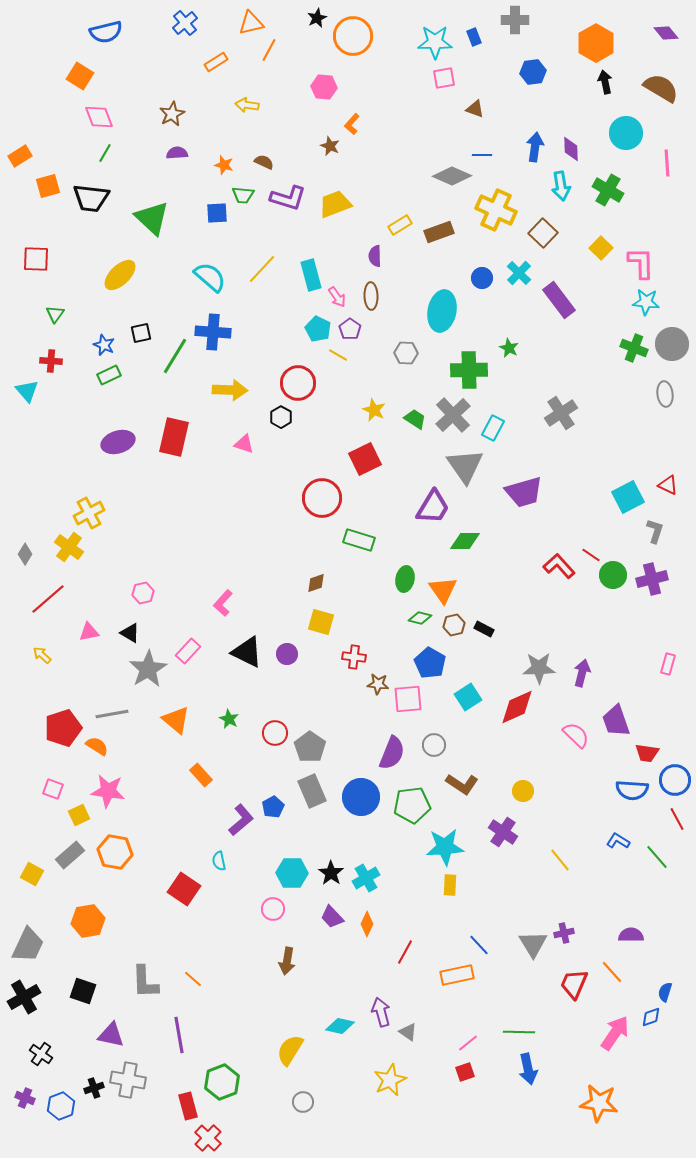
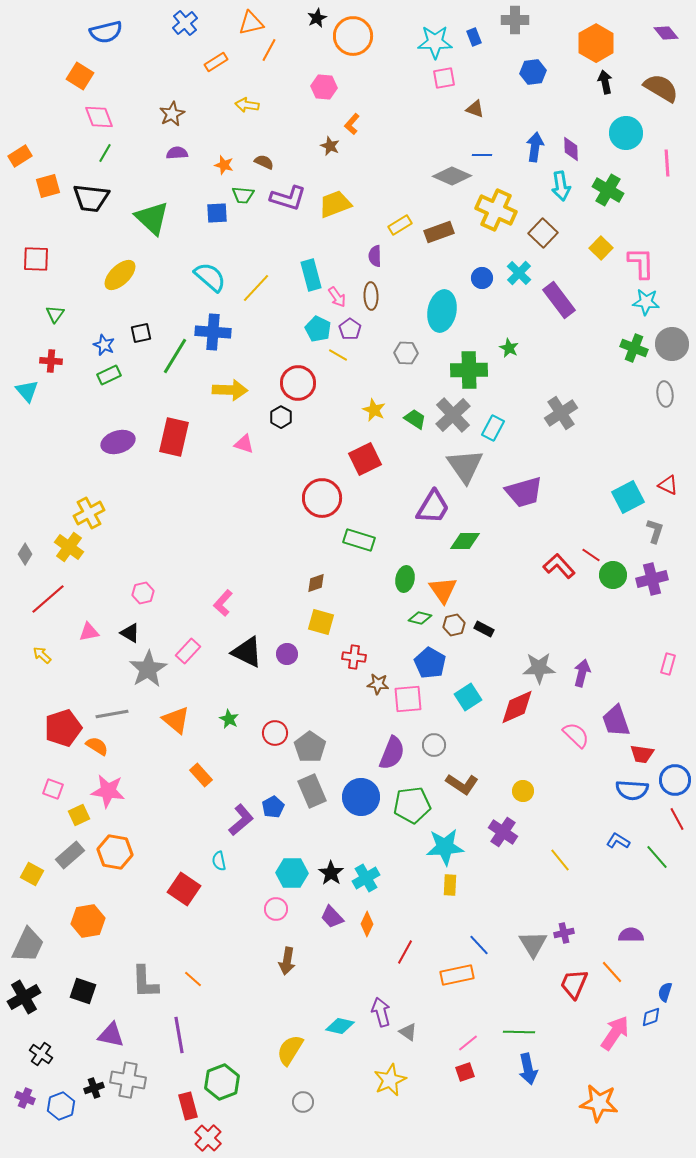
yellow line at (262, 269): moved 6 px left, 19 px down
red trapezoid at (647, 753): moved 5 px left, 1 px down
pink circle at (273, 909): moved 3 px right
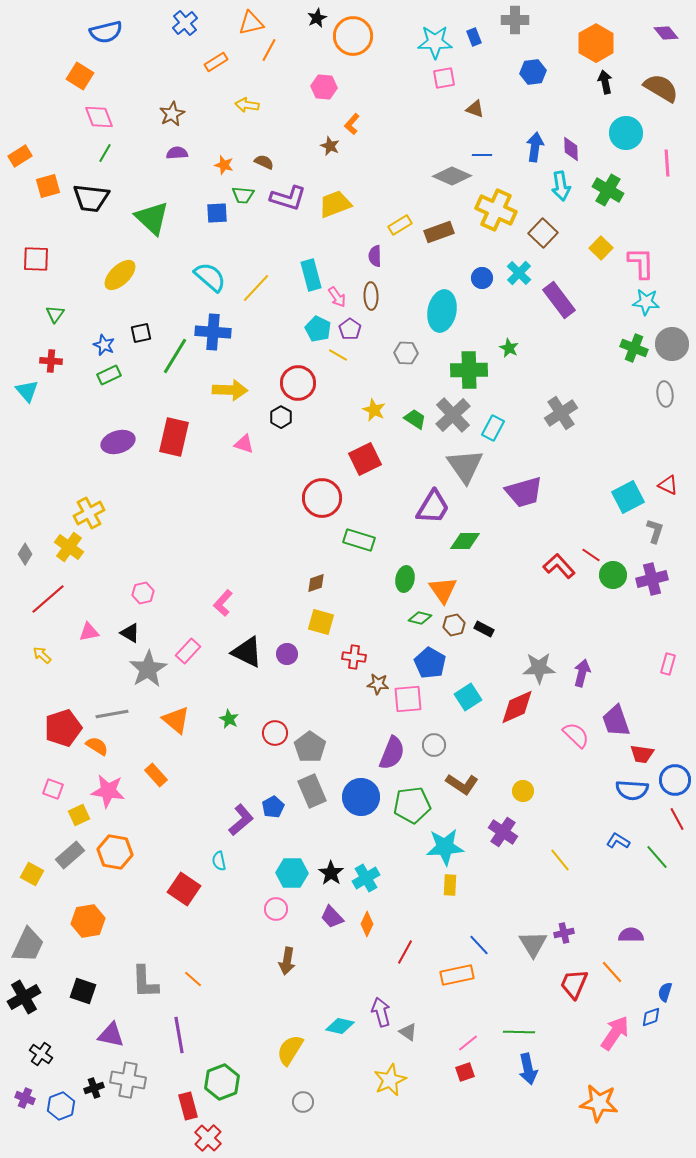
orange rectangle at (201, 775): moved 45 px left
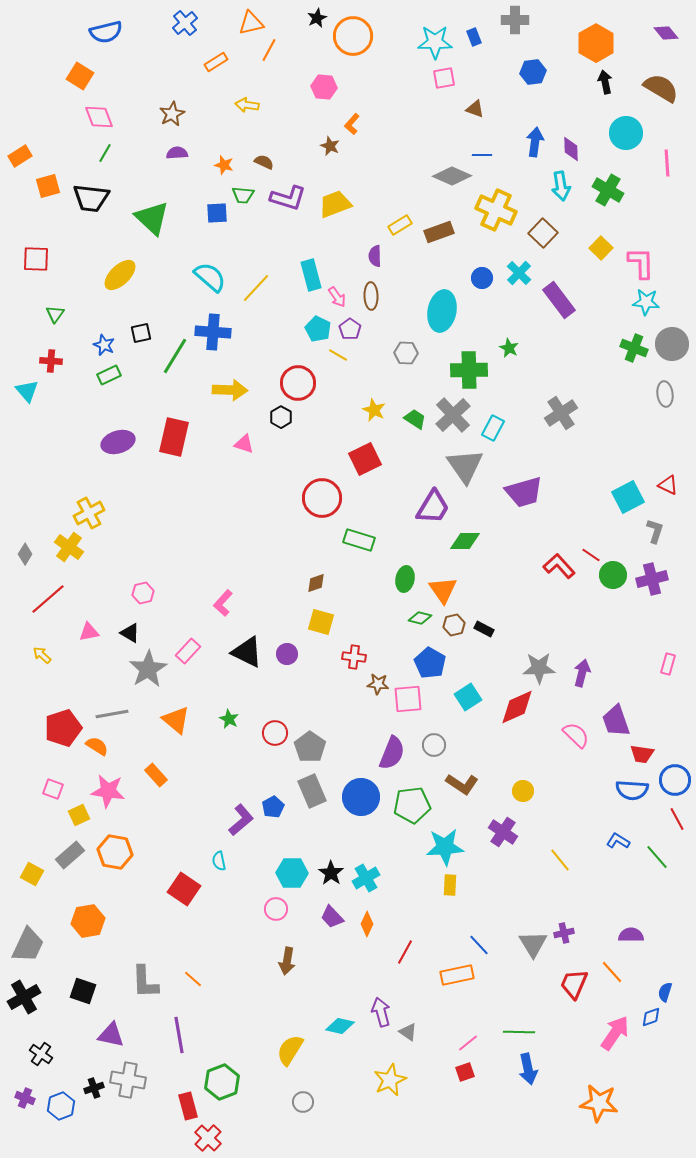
blue arrow at (535, 147): moved 5 px up
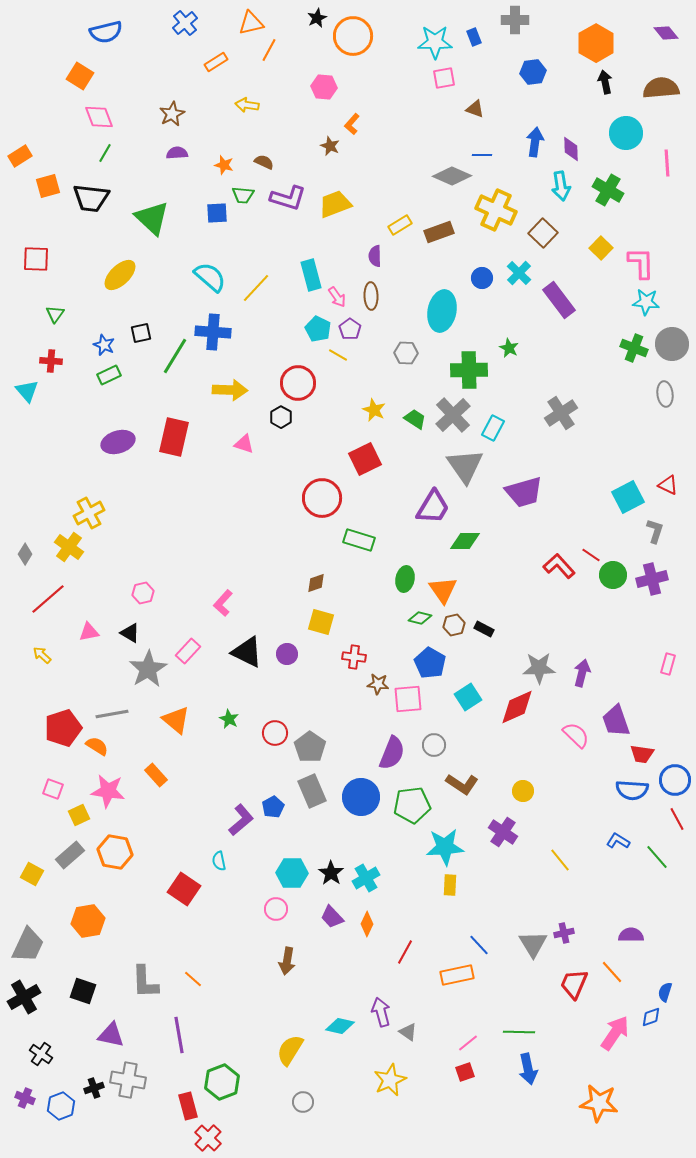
brown semicircle at (661, 88): rotated 36 degrees counterclockwise
